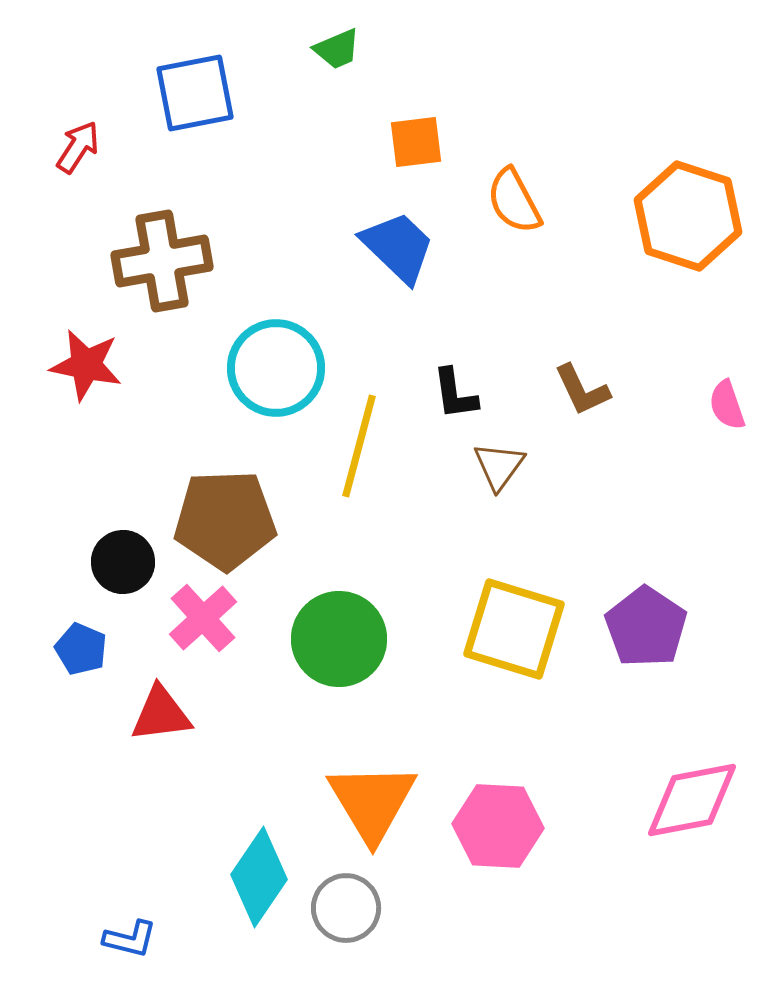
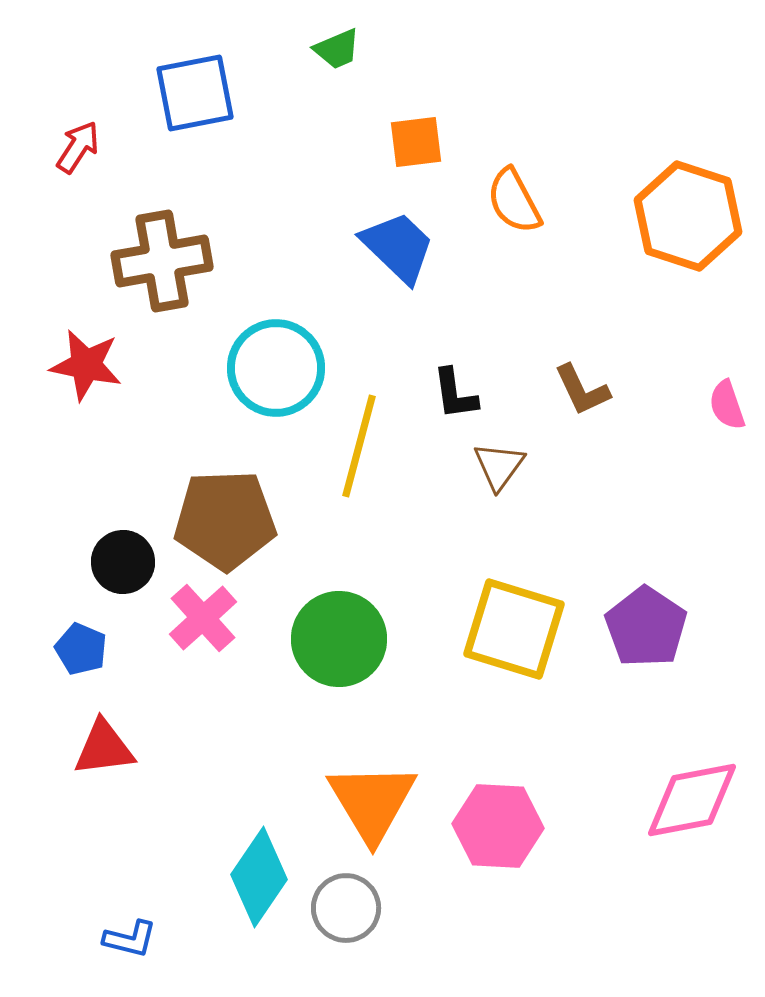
red triangle: moved 57 px left, 34 px down
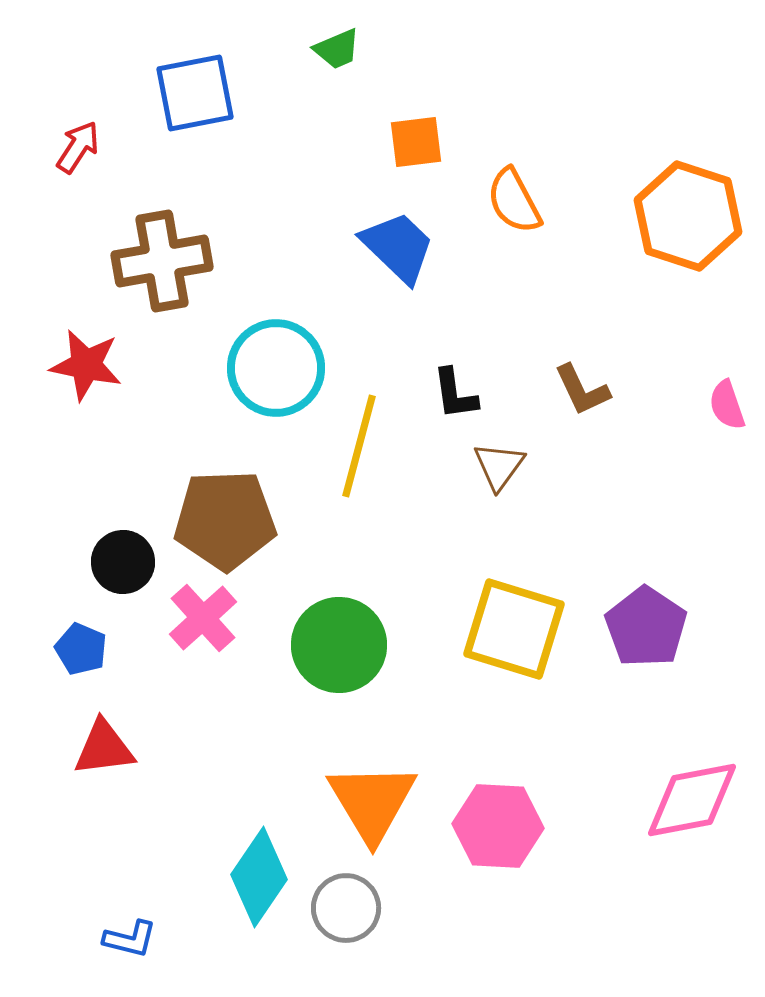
green circle: moved 6 px down
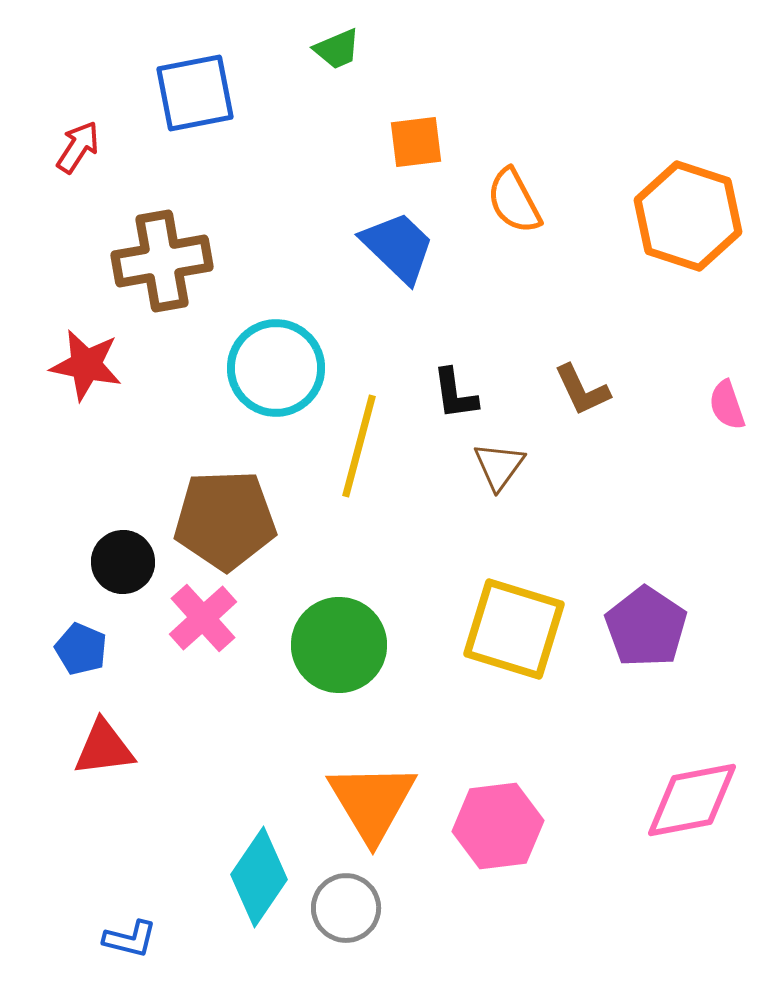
pink hexagon: rotated 10 degrees counterclockwise
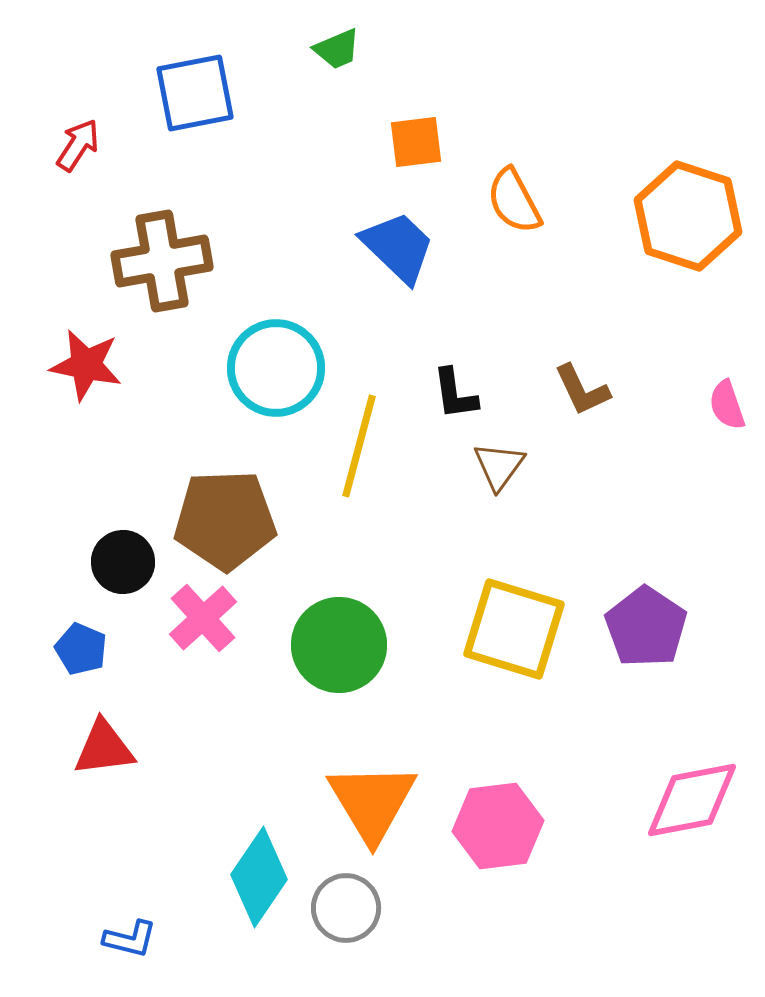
red arrow: moved 2 px up
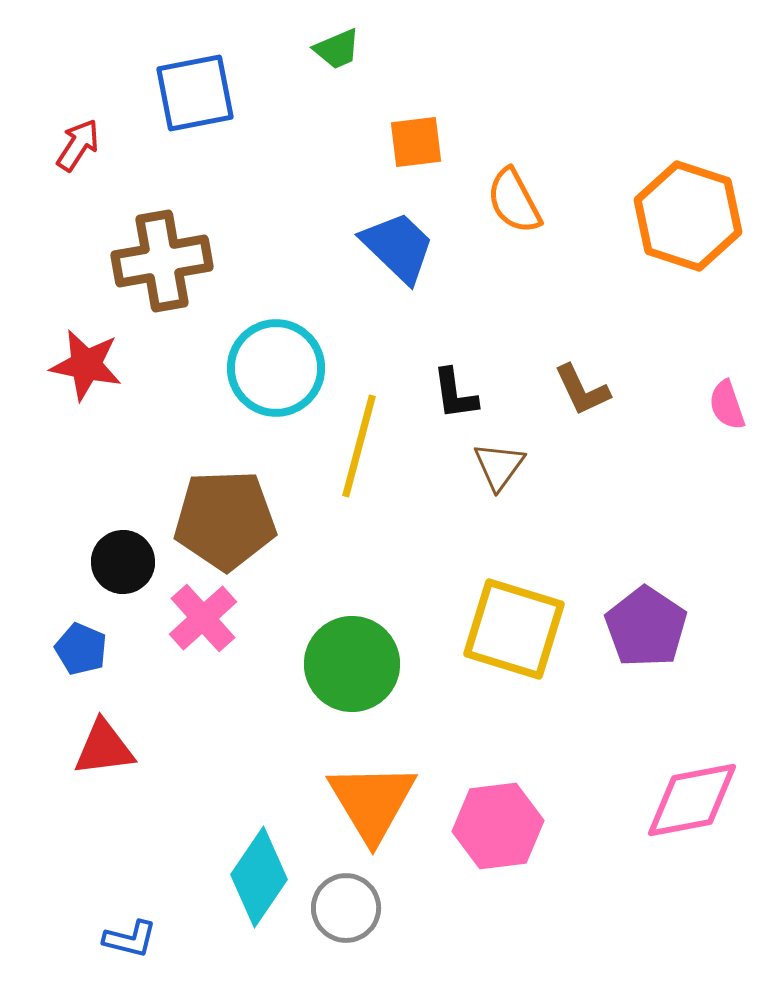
green circle: moved 13 px right, 19 px down
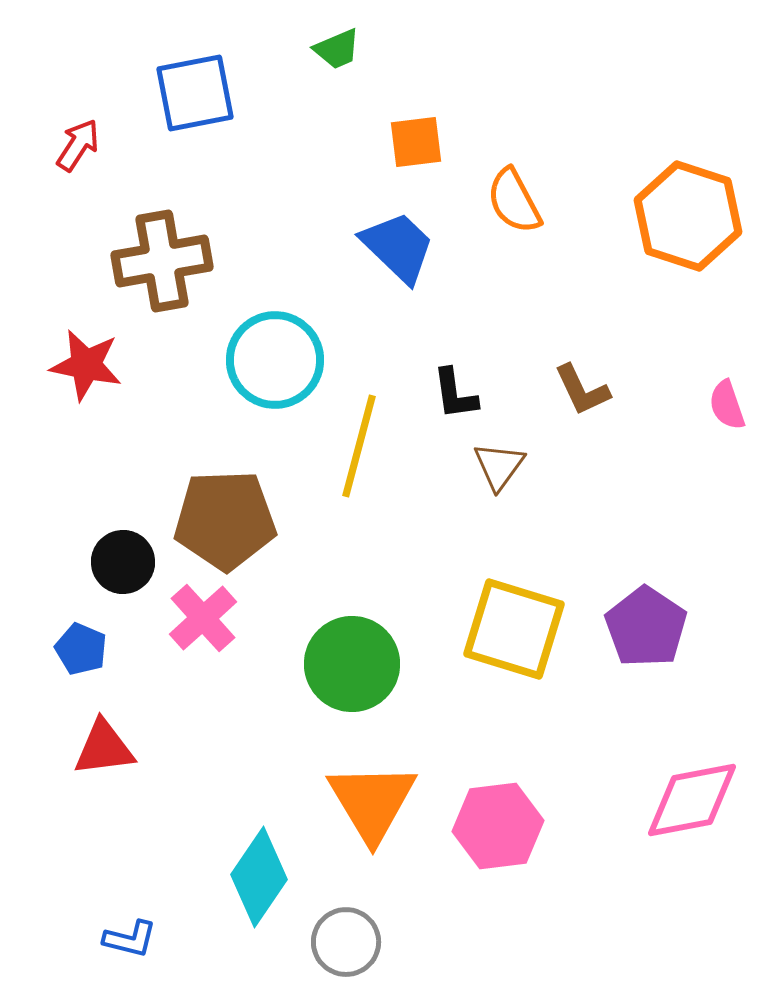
cyan circle: moved 1 px left, 8 px up
gray circle: moved 34 px down
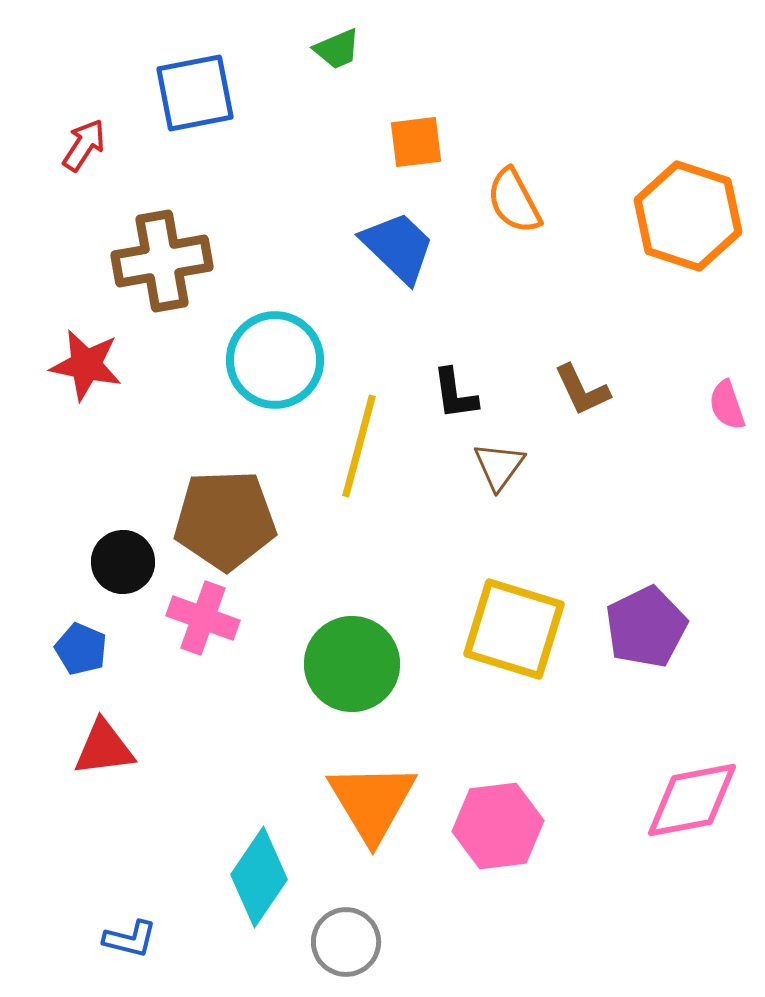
red arrow: moved 6 px right
pink cross: rotated 28 degrees counterclockwise
purple pentagon: rotated 12 degrees clockwise
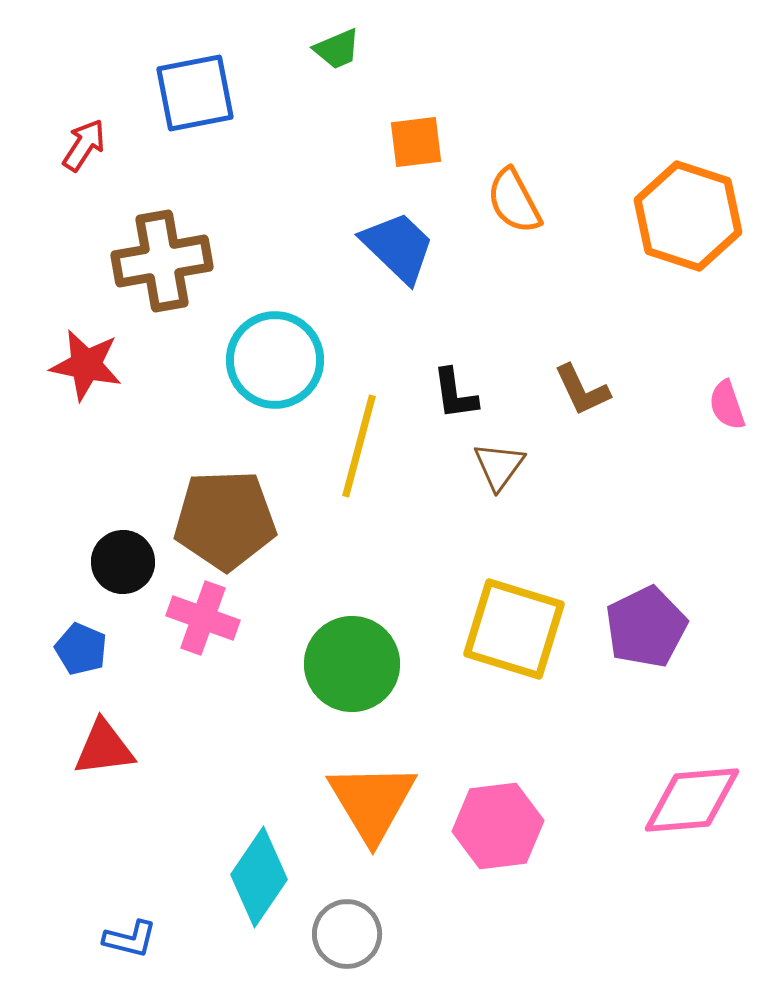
pink diamond: rotated 6 degrees clockwise
gray circle: moved 1 px right, 8 px up
